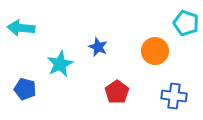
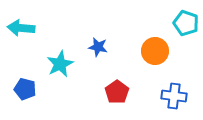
blue star: rotated 12 degrees counterclockwise
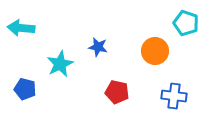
red pentagon: rotated 25 degrees counterclockwise
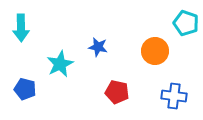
cyan arrow: rotated 96 degrees counterclockwise
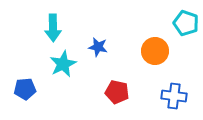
cyan arrow: moved 32 px right
cyan star: moved 3 px right
blue pentagon: rotated 20 degrees counterclockwise
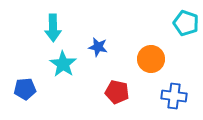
orange circle: moved 4 px left, 8 px down
cyan star: rotated 12 degrees counterclockwise
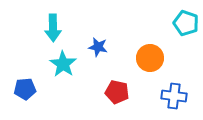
orange circle: moved 1 px left, 1 px up
